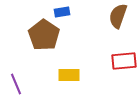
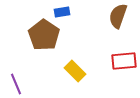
yellow rectangle: moved 6 px right, 4 px up; rotated 45 degrees clockwise
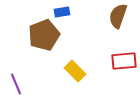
brown pentagon: rotated 16 degrees clockwise
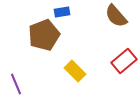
brown semicircle: moved 2 px left; rotated 60 degrees counterclockwise
red rectangle: rotated 35 degrees counterclockwise
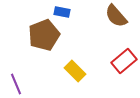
blue rectangle: rotated 21 degrees clockwise
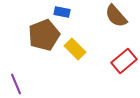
yellow rectangle: moved 22 px up
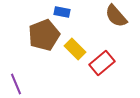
red rectangle: moved 22 px left, 2 px down
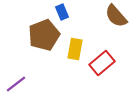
blue rectangle: rotated 56 degrees clockwise
yellow rectangle: rotated 55 degrees clockwise
purple line: rotated 75 degrees clockwise
